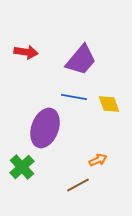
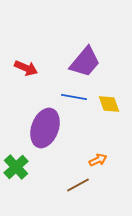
red arrow: moved 16 px down; rotated 15 degrees clockwise
purple trapezoid: moved 4 px right, 2 px down
green cross: moved 6 px left
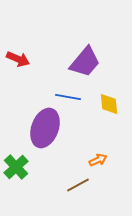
red arrow: moved 8 px left, 9 px up
blue line: moved 6 px left
yellow diamond: rotated 15 degrees clockwise
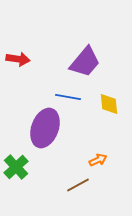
red arrow: rotated 15 degrees counterclockwise
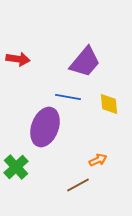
purple ellipse: moved 1 px up
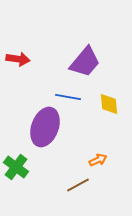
green cross: rotated 10 degrees counterclockwise
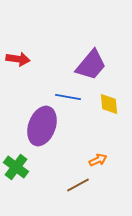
purple trapezoid: moved 6 px right, 3 px down
purple ellipse: moved 3 px left, 1 px up
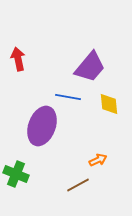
red arrow: rotated 110 degrees counterclockwise
purple trapezoid: moved 1 px left, 2 px down
green cross: moved 7 px down; rotated 15 degrees counterclockwise
